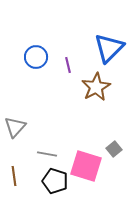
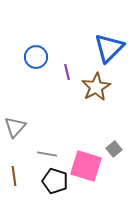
purple line: moved 1 px left, 7 px down
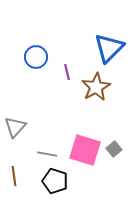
pink square: moved 1 px left, 16 px up
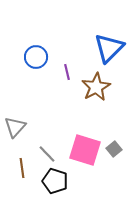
gray line: rotated 36 degrees clockwise
brown line: moved 8 px right, 8 px up
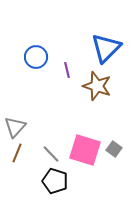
blue triangle: moved 3 px left
purple line: moved 2 px up
brown star: moved 1 px right, 1 px up; rotated 24 degrees counterclockwise
gray square: rotated 14 degrees counterclockwise
gray line: moved 4 px right
brown line: moved 5 px left, 15 px up; rotated 30 degrees clockwise
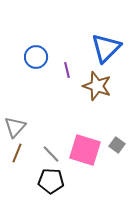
gray square: moved 3 px right, 4 px up
black pentagon: moved 4 px left; rotated 15 degrees counterclockwise
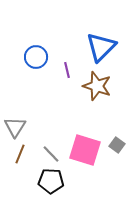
blue triangle: moved 5 px left, 1 px up
gray triangle: rotated 10 degrees counterclockwise
brown line: moved 3 px right, 1 px down
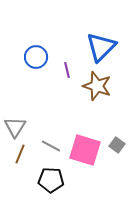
gray line: moved 8 px up; rotated 18 degrees counterclockwise
black pentagon: moved 1 px up
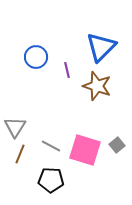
gray square: rotated 14 degrees clockwise
